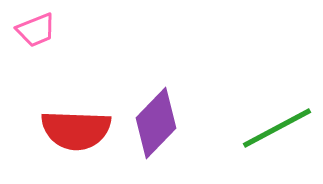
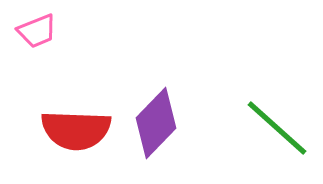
pink trapezoid: moved 1 px right, 1 px down
green line: rotated 70 degrees clockwise
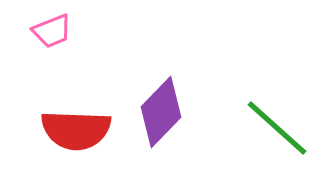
pink trapezoid: moved 15 px right
purple diamond: moved 5 px right, 11 px up
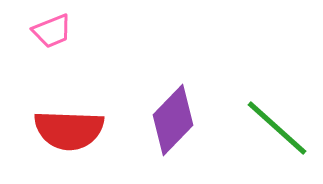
purple diamond: moved 12 px right, 8 px down
red semicircle: moved 7 px left
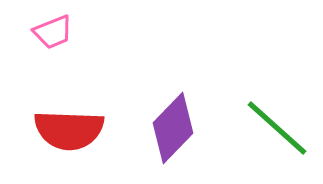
pink trapezoid: moved 1 px right, 1 px down
purple diamond: moved 8 px down
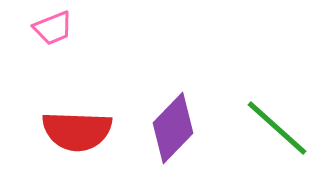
pink trapezoid: moved 4 px up
red semicircle: moved 8 px right, 1 px down
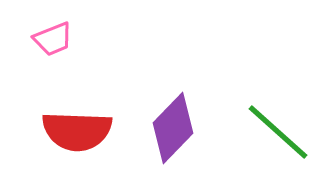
pink trapezoid: moved 11 px down
green line: moved 1 px right, 4 px down
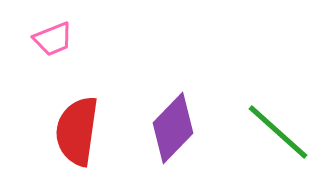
red semicircle: rotated 96 degrees clockwise
